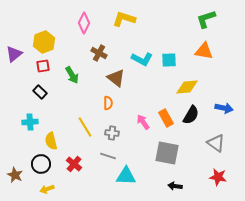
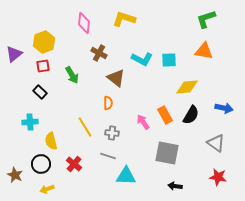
pink diamond: rotated 20 degrees counterclockwise
orange rectangle: moved 1 px left, 3 px up
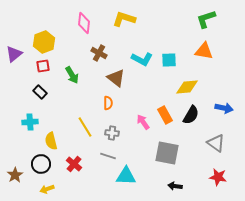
brown star: rotated 14 degrees clockwise
